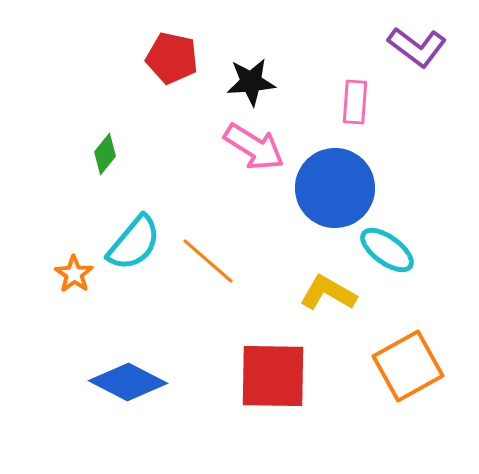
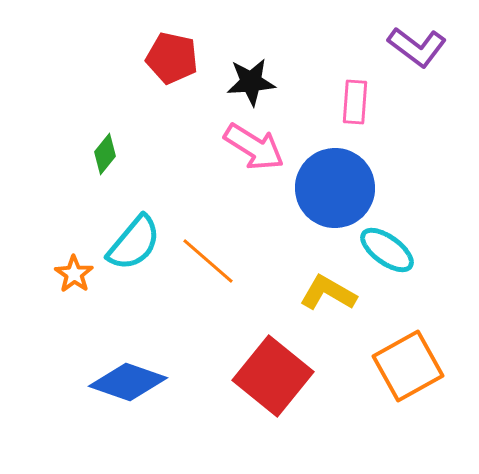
red square: rotated 38 degrees clockwise
blue diamond: rotated 8 degrees counterclockwise
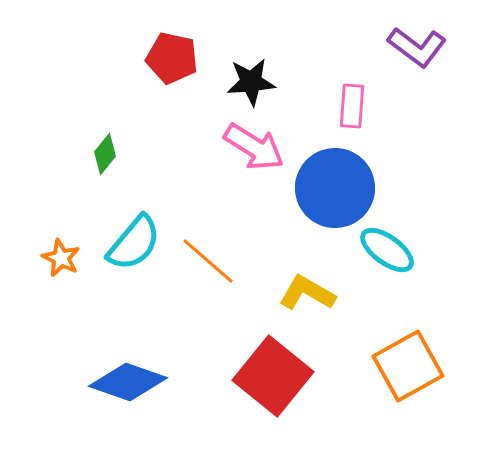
pink rectangle: moved 3 px left, 4 px down
orange star: moved 13 px left, 16 px up; rotated 9 degrees counterclockwise
yellow L-shape: moved 21 px left
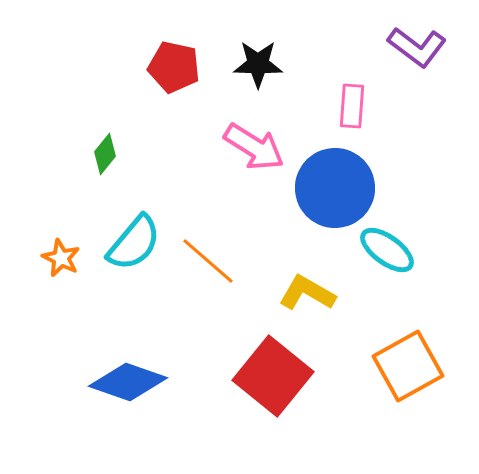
red pentagon: moved 2 px right, 9 px down
black star: moved 7 px right, 18 px up; rotated 6 degrees clockwise
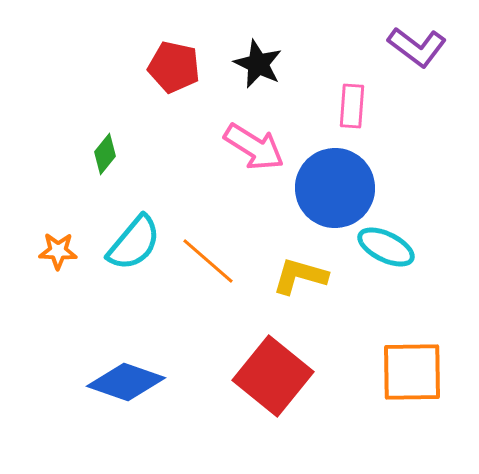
black star: rotated 24 degrees clockwise
cyan ellipse: moved 1 px left, 3 px up; rotated 10 degrees counterclockwise
orange star: moved 3 px left, 7 px up; rotated 24 degrees counterclockwise
yellow L-shape: moved 7 px left, 17 px up; rotated 14 degrees counterclockwise
orange square: moved 4 px right, 6 px down; rotated 28 degrees clockwise
blue diamond: moved 2 px left
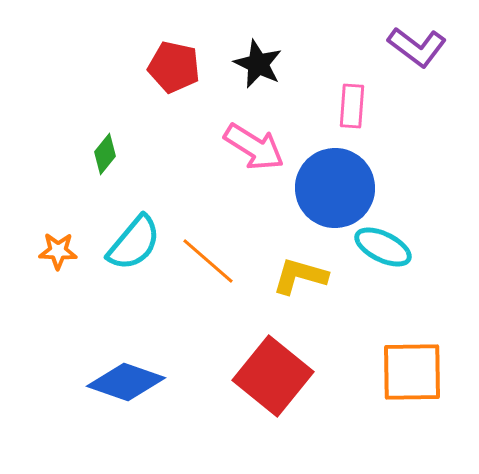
cyan ellipse: moved 3 px left
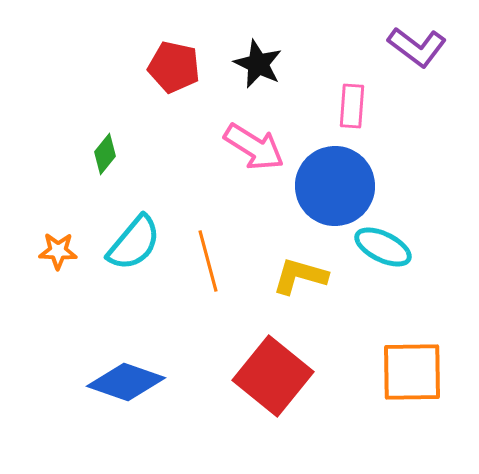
blue circle: moved 2 px up
orange line: rotated 34 degrees clockwise
